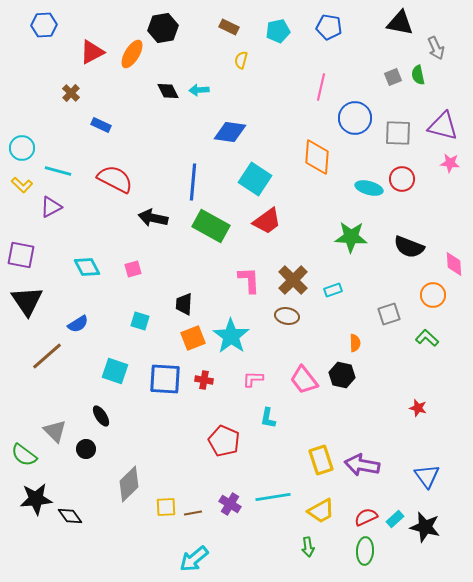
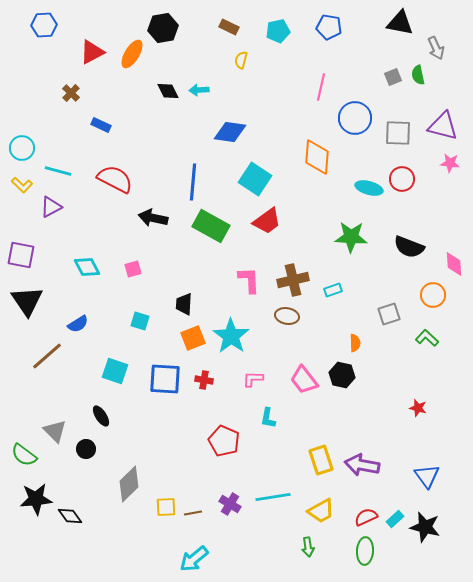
brown cross at (293, 280): rotated 32 degrees clockwise
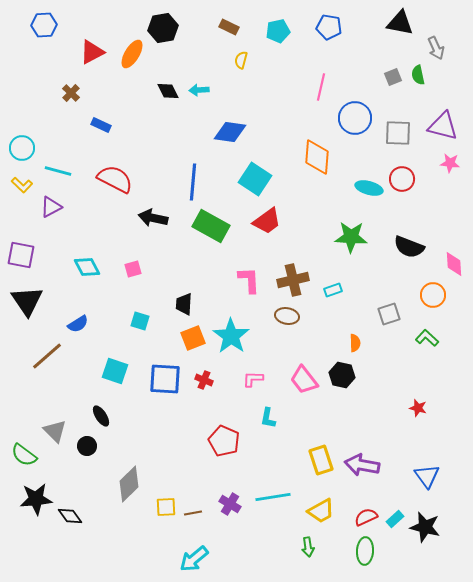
red cross at (204, 380): rotated 12 degrees clockwise
black circle at (86, 449): moved 1 px right, 3 px up
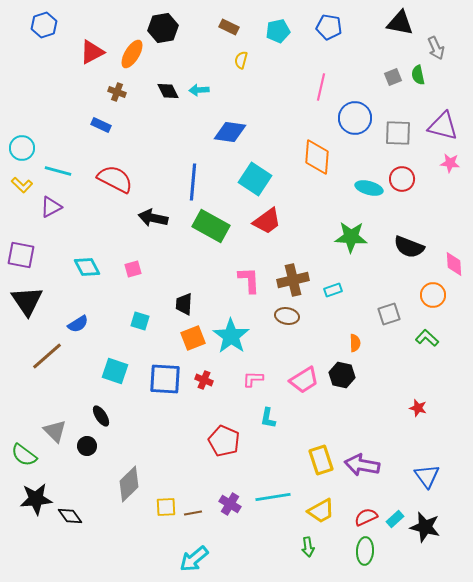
blue hexagon at (44, 25): rotated 15 degrees counterclockwise
brown cross at (71, 93): moved 46 px right, 1 px up; rotated 24 degrees counterclockwise
pink trapezoid at (304, 380): rotated 84 degrees counterclockwise
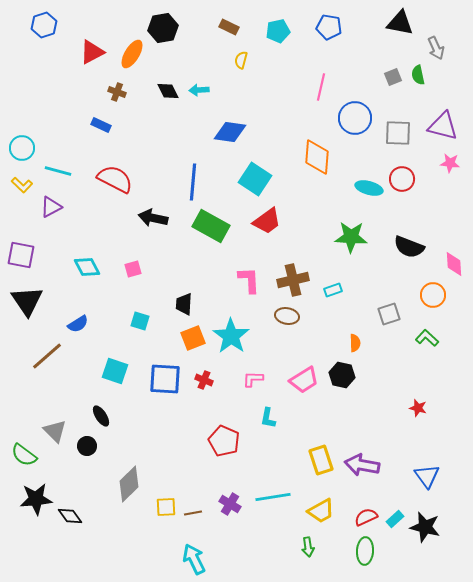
cyan arrow at (194, 559): rotated 104 degrees clockwise
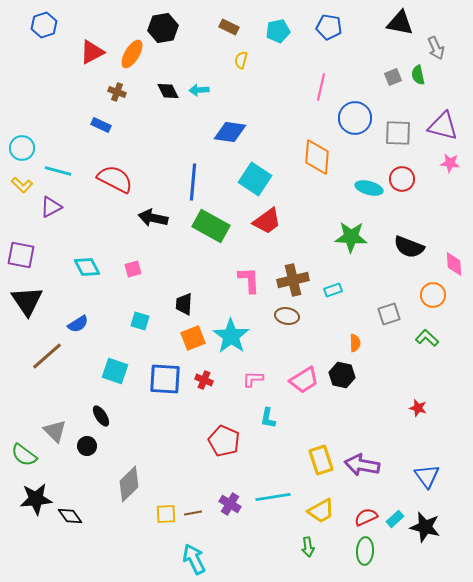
yellow square at (166, 507): moved 7 px down
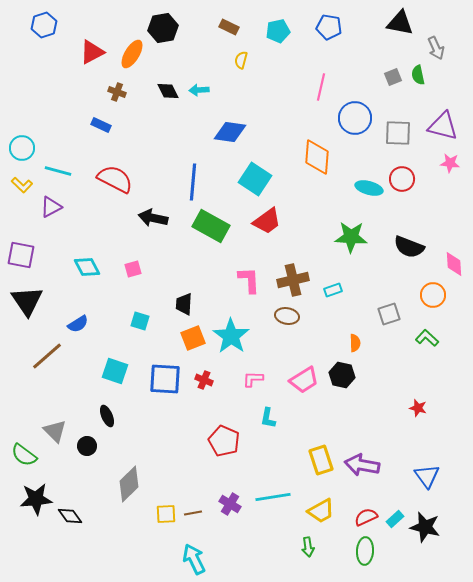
black ellipse at (101, 416): moved 6 px right; rotated 10 degrees clockwise
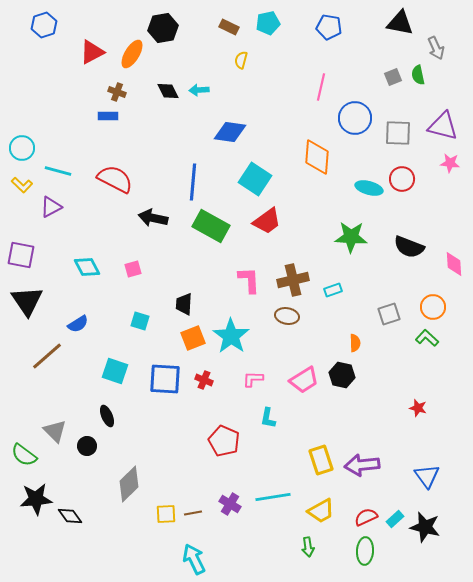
cyan pentagon at (278, 31): moved 10 px left, 8 px up
blue rectangle at (101, 125): moved 7 px right, 9 px up; rotated 24 degrees counterclockwise
orange circle at (433, 295): moved 12 px down
purple arrow at (362, 465): rotated 16 degrees counterclockwise
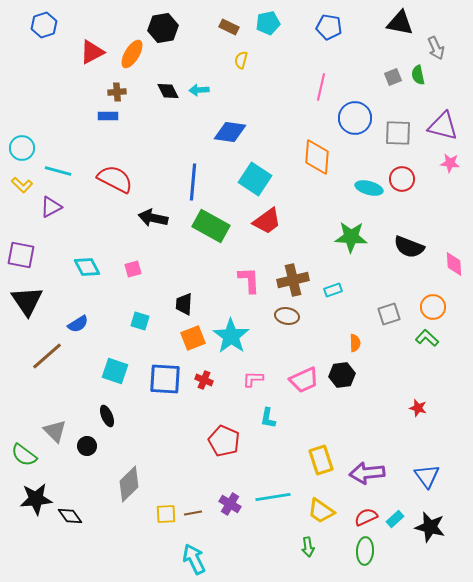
brown cross at (117, 92): rotated 24 degrees counterclockwise
black hexagon at (342, 375): rotated 20 degrees counterclockwise
pink trapezoid at (304, 380): rotated 8 degrees clockwise
purple arrow at (362, 465): moved 5 px right, 8 px down
yellow trapezoid at (321, 511): rotated 64 degrees clockwise
black star at (425, 527): moved 5 px right
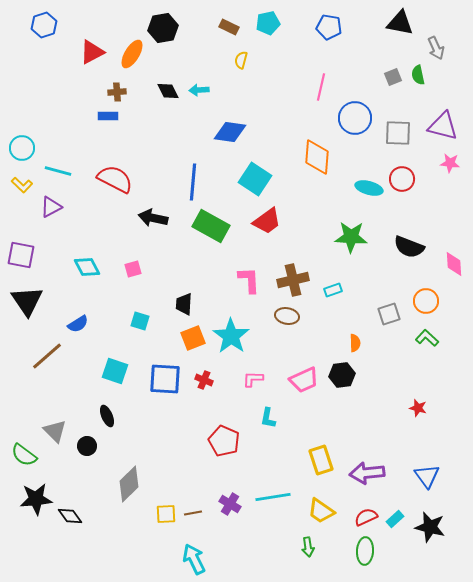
orange circle at (433, 307): moved 7 px left, 6 px up
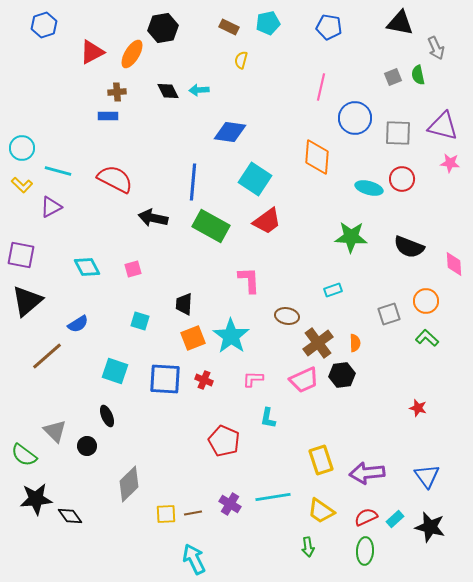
brown cross at (293, 280): moved 25 px right, 63 px down; rotated 24 degrees counterclockwise
black triangle at (27, 301): rotated 24 degrees clockwise
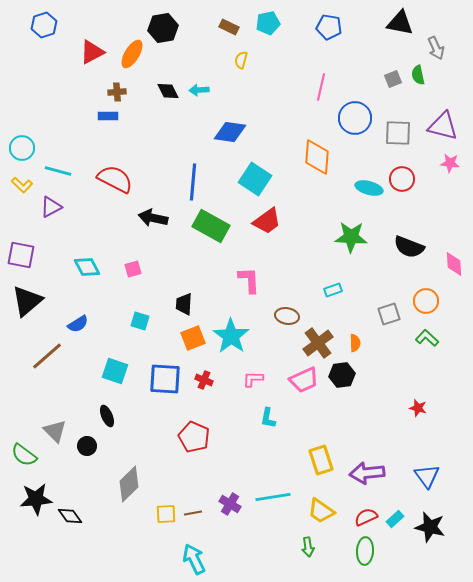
gray square at (393, 77): moved 2 px down
red pentagon at (224, 441): moved 30 px left, 4 px up
